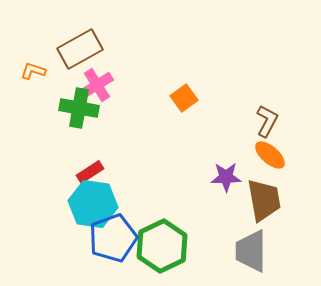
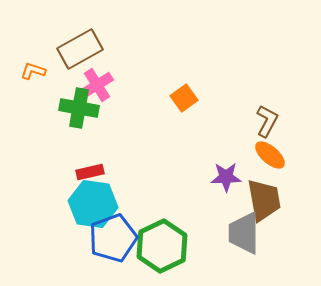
red rectangle: rotated 20 degrees clockwise
gray trapezoid: moved 7 px left, 18 px up
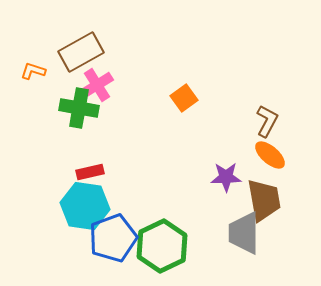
brown rectangle: moved 1 px right, 3 px down
cyan hexagon: moved 8 px left, 2 px down
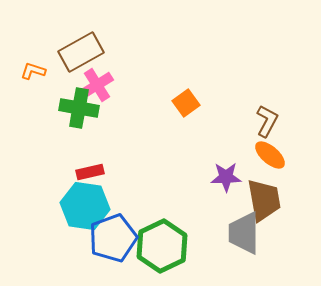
orange square: moved 2 px right, 5 px down
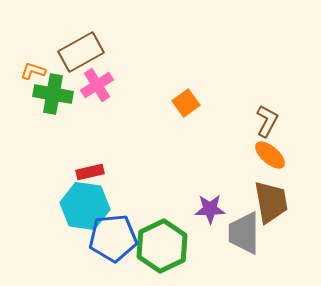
green cross: moved 26 px left, 14 px up
purple star: moved 16 px left, 32 px down
brown trapezoid: moved 7 px right, 2 px down
blue pentagon: rotated 15 degrees clockwise
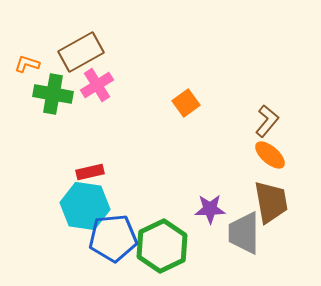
orange L-shape: moved 6 px left, 7 px up
brown L-shape: rotated 12 degrees clockwise
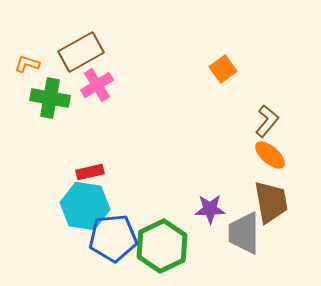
green cross: moved 3 px left, 4 px down
orange square: moved 37 px right, 34 px up
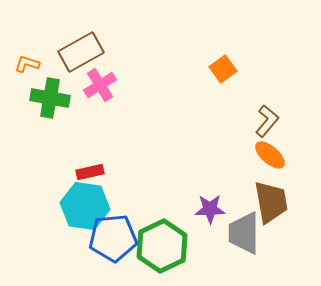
pink cross: moved 3 px right
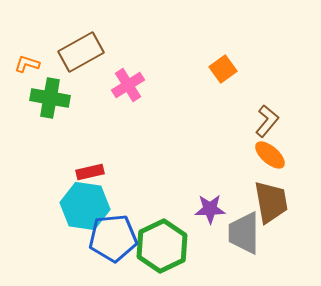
pink cross: moved 28 px right
